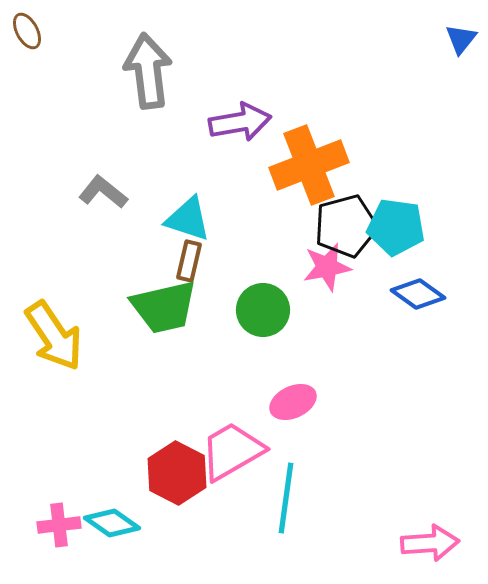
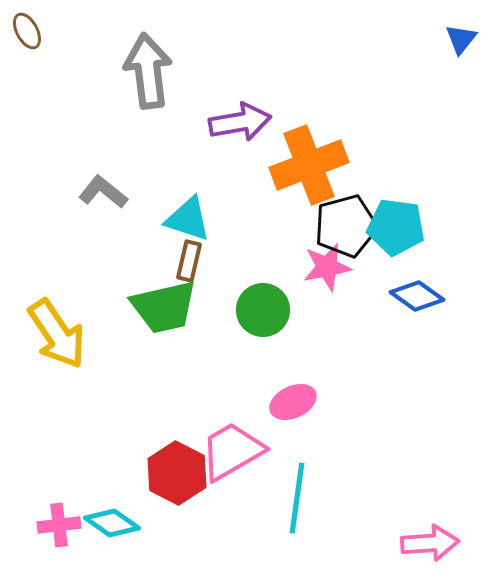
blue diamond: moved 1 px left, 2 px down
yellow arrow: moved 3 px right, 2 px up
cyan line: moved 11 px right
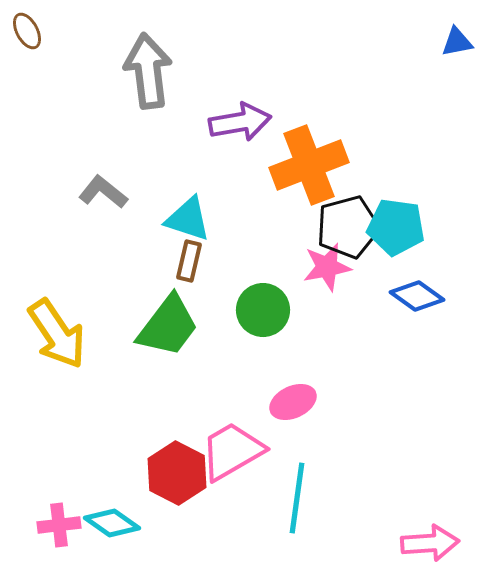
blue triangle: moved 4 px left, 3 px down; rotated 40 degrees clockwise
black pentagon: moved 2 px right, 1 px down
green trapezoid: moved 4 px right, 19 px down; rotated 40 degrees counterclockwise
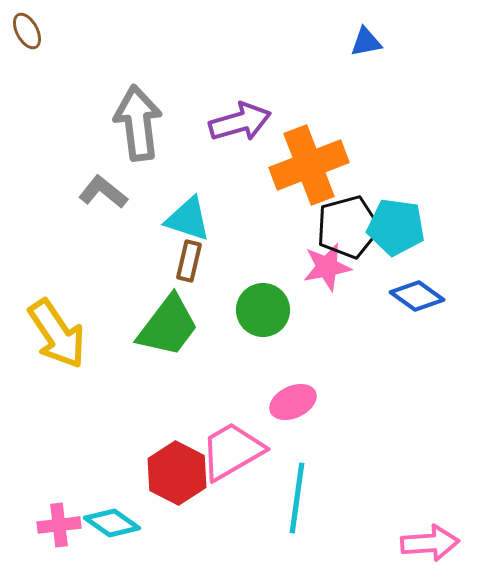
blue triangle: moved 91 px left
gray arrow: moved 10 px left, 52 px down
purple arrow: rotated 6 degrees counterclockwise
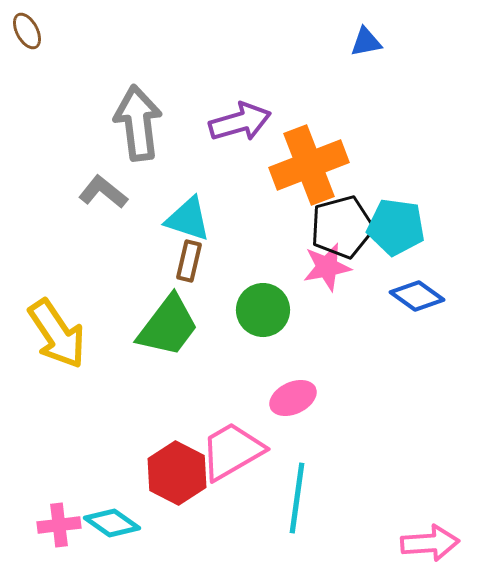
black pentagon: moved 6 px left
pink ellipse: moved 4 px up
